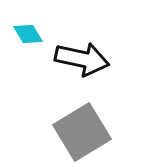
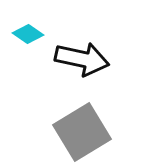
cyan diamond: rotated 24 degrees counterclockwise
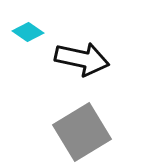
cyan diamond: moved 2 px up
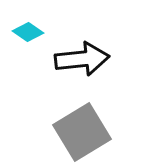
black arrow: rotated 18 degrees counterclockwise
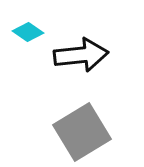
black arrow: moved 1 px left, 4 px up
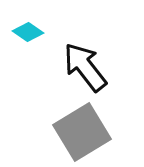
black arrow: moved 4 px right, 12 px down; rotated 122 degrees counterclockwise
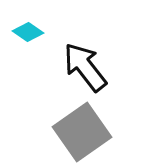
gray square: rotated 4 degrees counterclockwise
